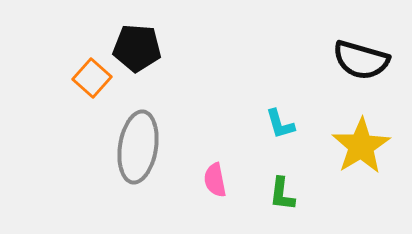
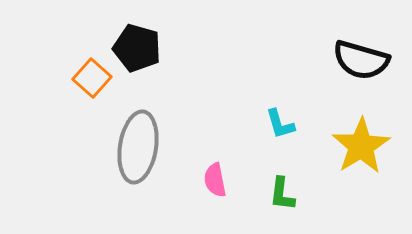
black pentagon: rotated 12 degrees clockwise
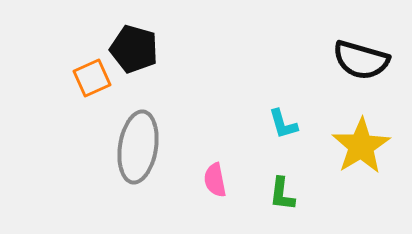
black pentagon: moved 3 px left, 1 px down
orange square: rotated 24 degrees clockwise
cyan L-shape: moved 3 px right
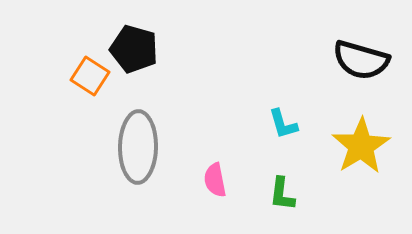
orange square: moved 2 px left, 2 px up; rotated 33 degrees counterclockwise
gray ellipse: rotated 8 degrees counterclockwise
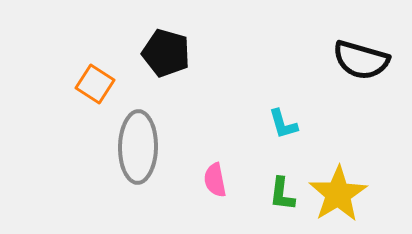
black pentagon: moved 32 px right, 4 px down
orange square: moved 5 px right, 8 px down
yellow star: moved 23 px left, 48 px down
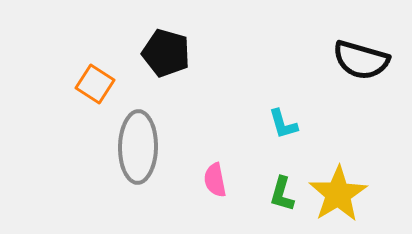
green L-shape: rotated 9 degrees clockwise
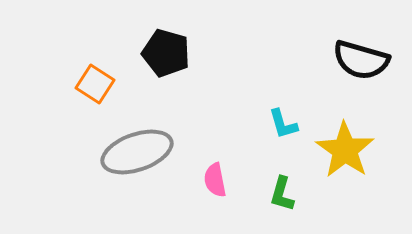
gray ellipse: moved 1 px left, 5 px down; rotated 70 degrees clockwise
yellow star: moved 7 px right, 44 px up; rotated 6 degrees counterclockwise
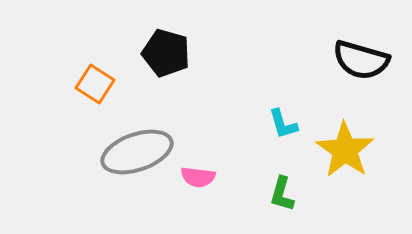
pink semicircle: moved 17 px left, 3 px up; rotated 72 degrees counterclockwise
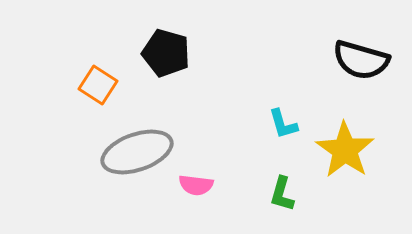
orange square: moved 3 px right, 1 px down
pink semicircle: moved 2 px left, 8 px down
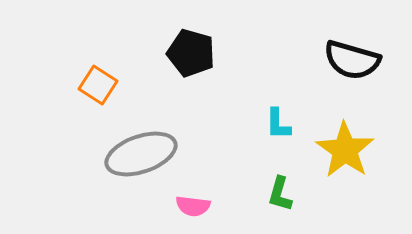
black pentagon: moved 25 px right
black semicircle: moved 9 px left
cyan L-shape: moved 5 px left; rotated 16 degrees clockwise
gray ellipse: moved 4 px right, 2 px down
pink semicircle: moved 3 px left, 21 px down
green L-shape: moved 2 px left
